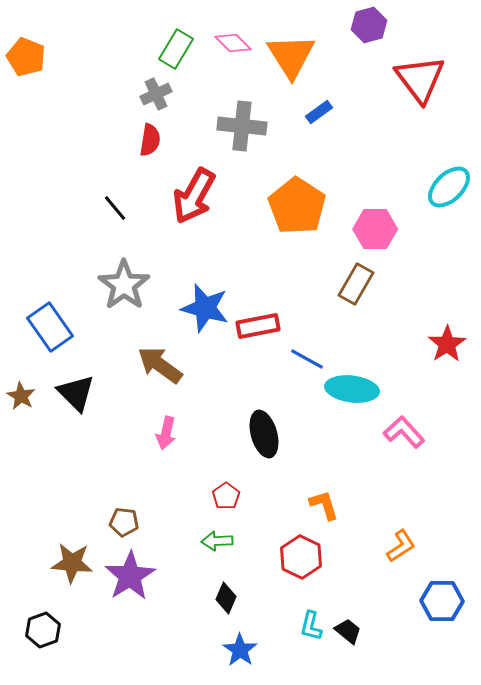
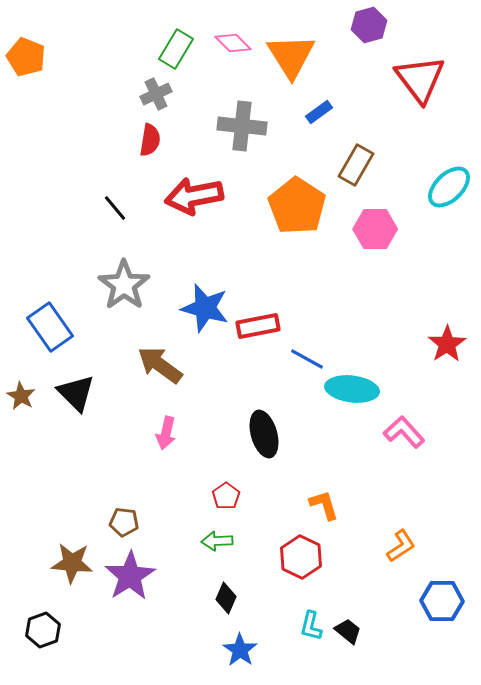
red arrow at (194, 196): rotated 50 degrees clockwise
brown rectangle at (356, 284): moved 119 px up
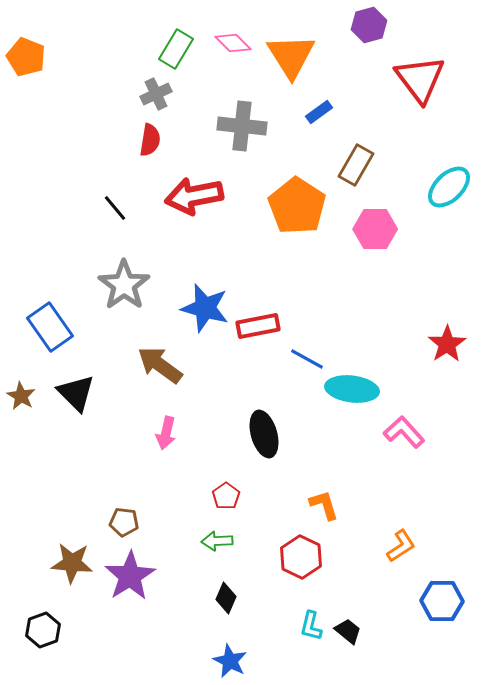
blue star at (240, 650): moved 10 px left, 11 px down; rotated 8 degrees counterclockwise
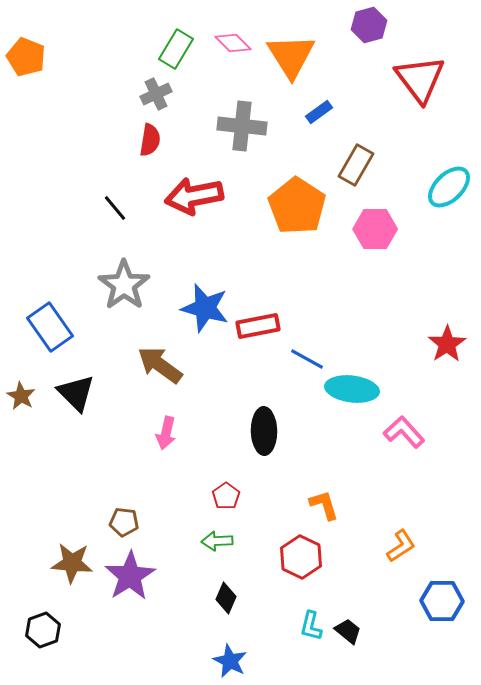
black ellipse at (264, 434): moved 3 px up; rotated 15 degrees clockwise
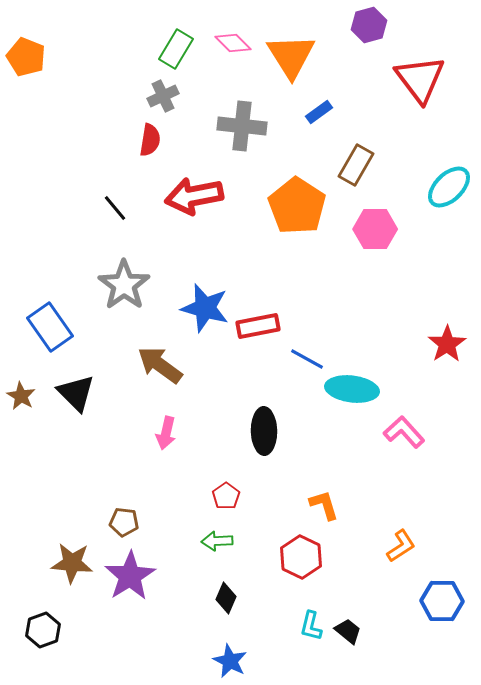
gray cross at (156, 94): moved 7 px right, 2 px down
